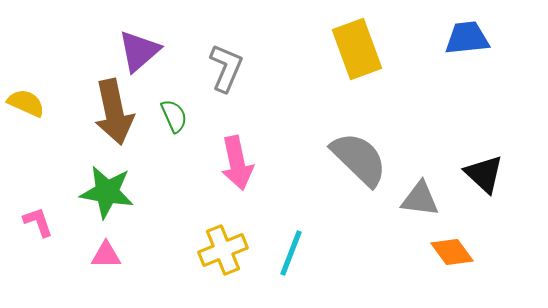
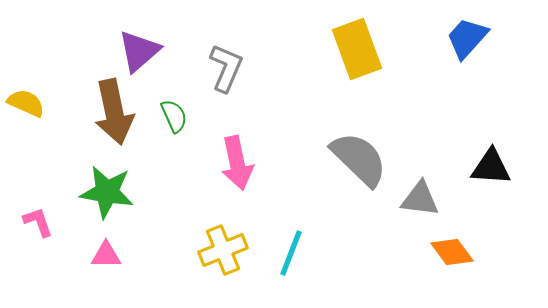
blue trapezoid: rotated 42 degrees counterclockwise
black triangle: moved 7 px right, 7 px up; rotated 39 degrees counterclockwise
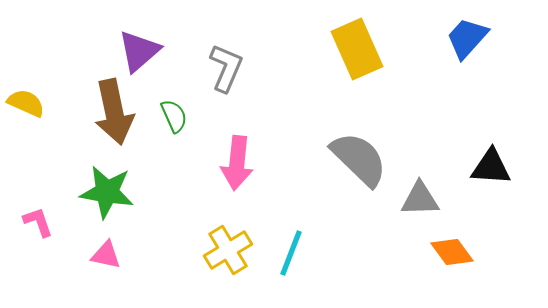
yellow rectangle: rotated 4 degrees counterclockwise
pink arrow: rotated 18 degrees clockwise
gray triangle: rotated 9 degrees counterclockwise
yellow cross: moved 5 px right; rotated 9 degrees counterclockwise
pink triangle: rotated 12 degrees clockwise
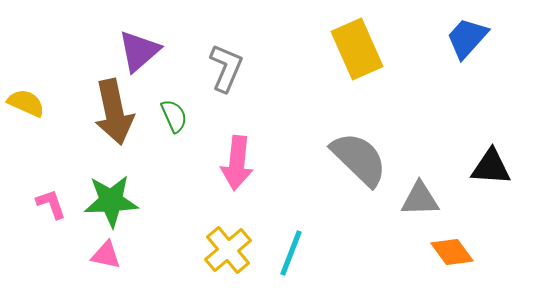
green star: moved 4 px right, 9 px down; rotated 12 degrees counterclockwise
pink L-shape: moved 13 px right, 18 px up
yellow cross: rotated 9 degrees counterclockwise
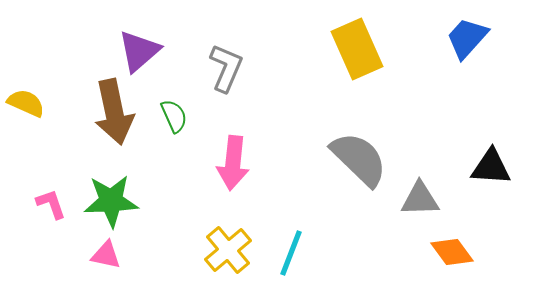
pink arrow: moved 4 px left
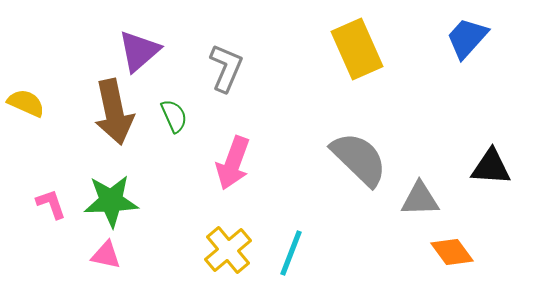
pink arrow: rotated 14 degrees clockwise
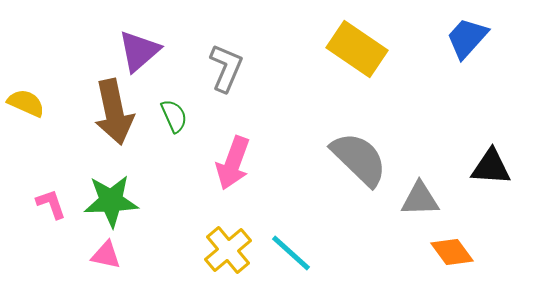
yellow rectangle: rotated 32 degrees counterclockwise
cyan line: rotated 69 degrees counterclockwise
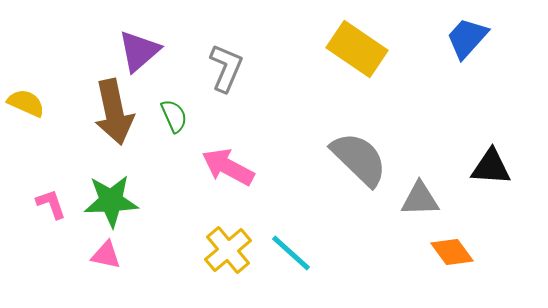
pink arrow: moved 5 px left, 4 px down; rotated 98 degrees clockwise
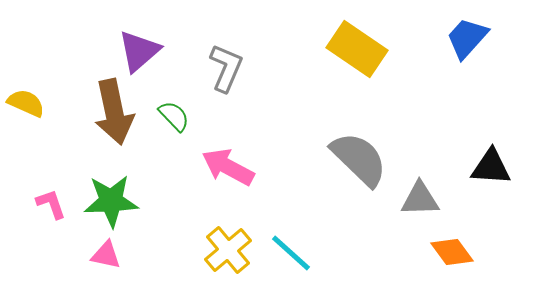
green semicircle: rotated 20 degrees counterclockwise
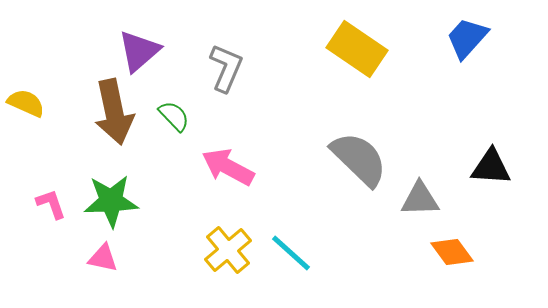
pink triangle: moved 3 px left, 3 px down
